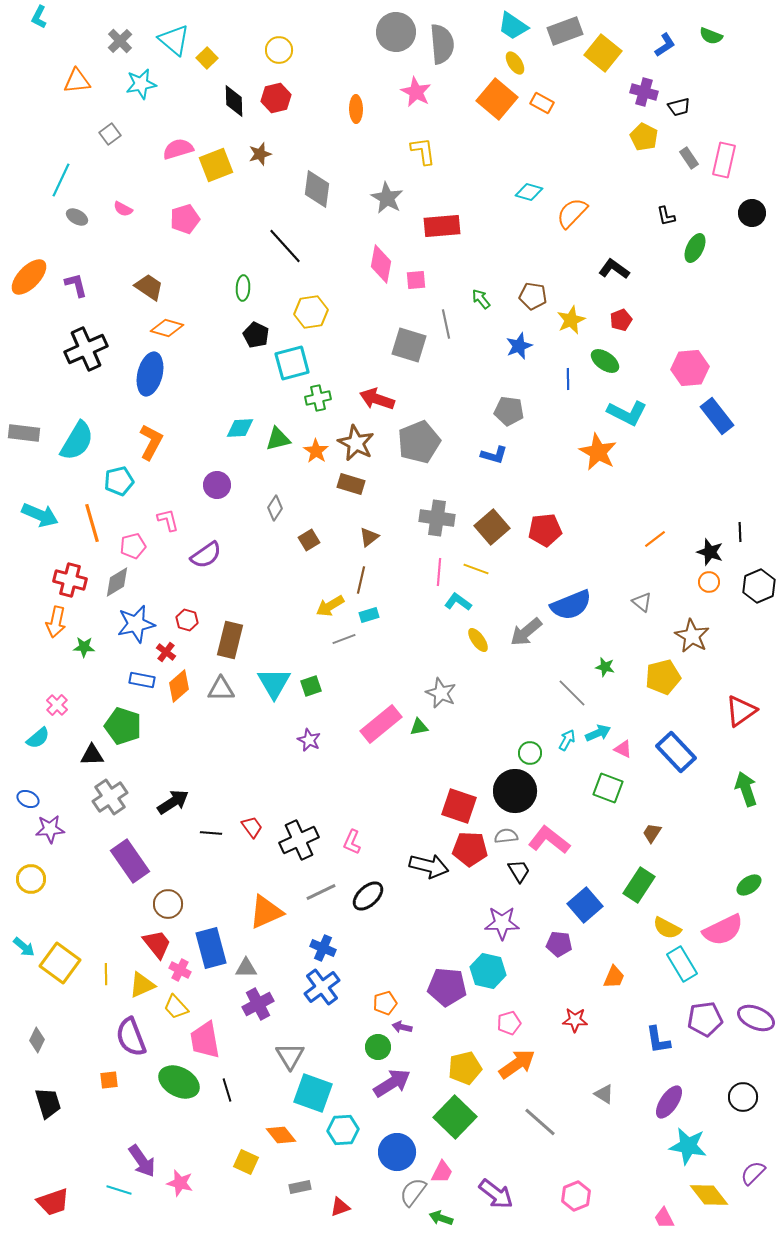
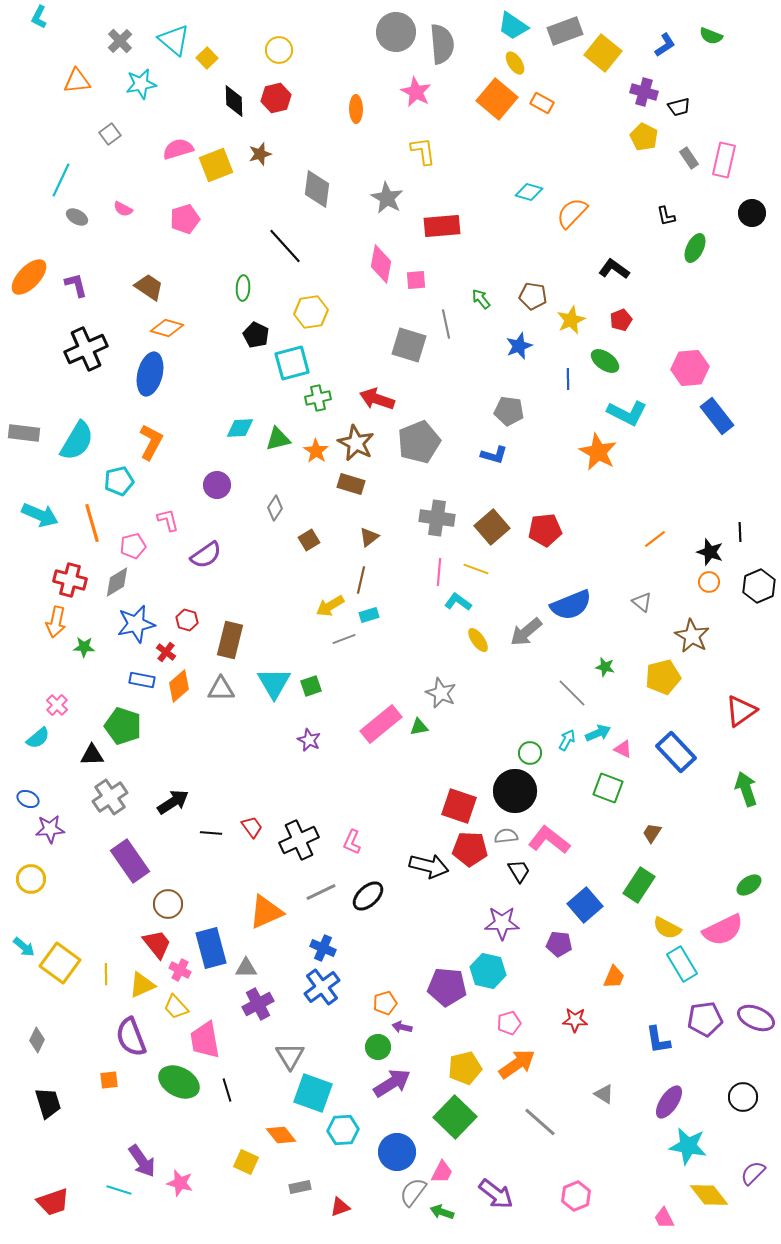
green arrow at (441, 1218): moved 1 px right, 6 px up
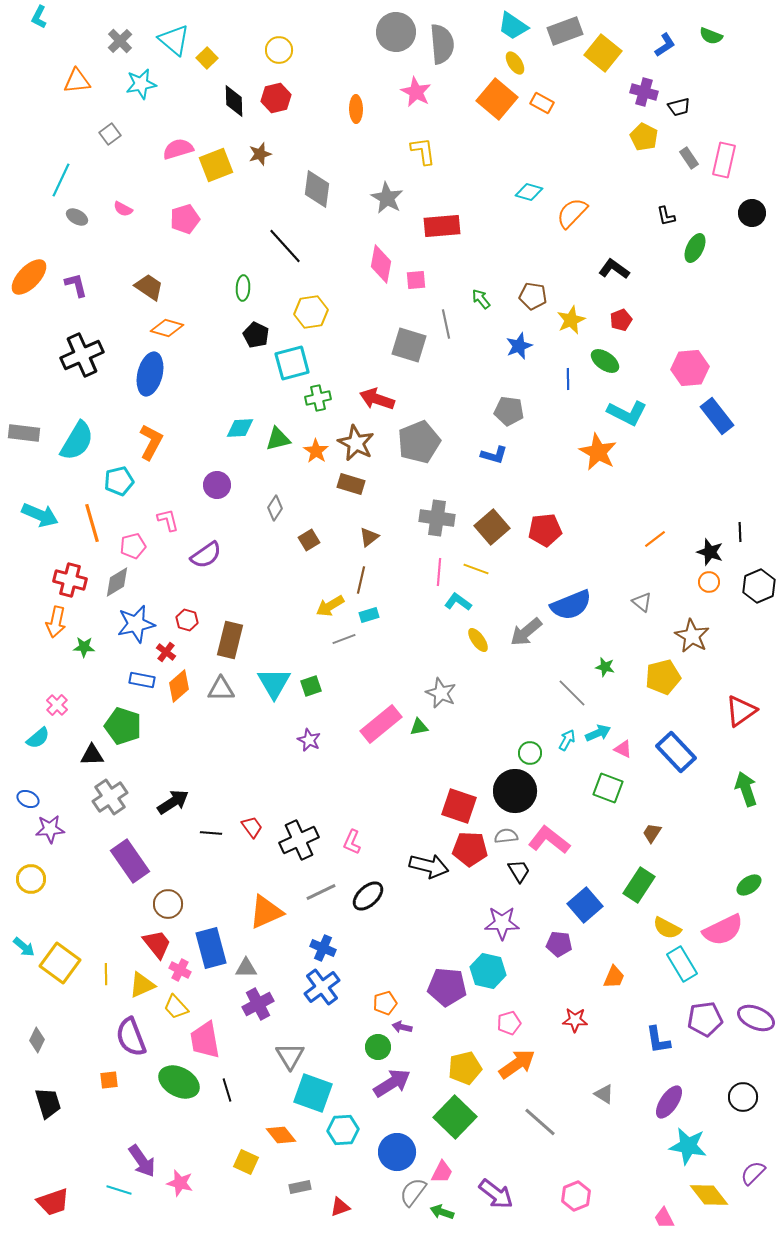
black cross at (86, 349): moved 4 px left, 6 px down
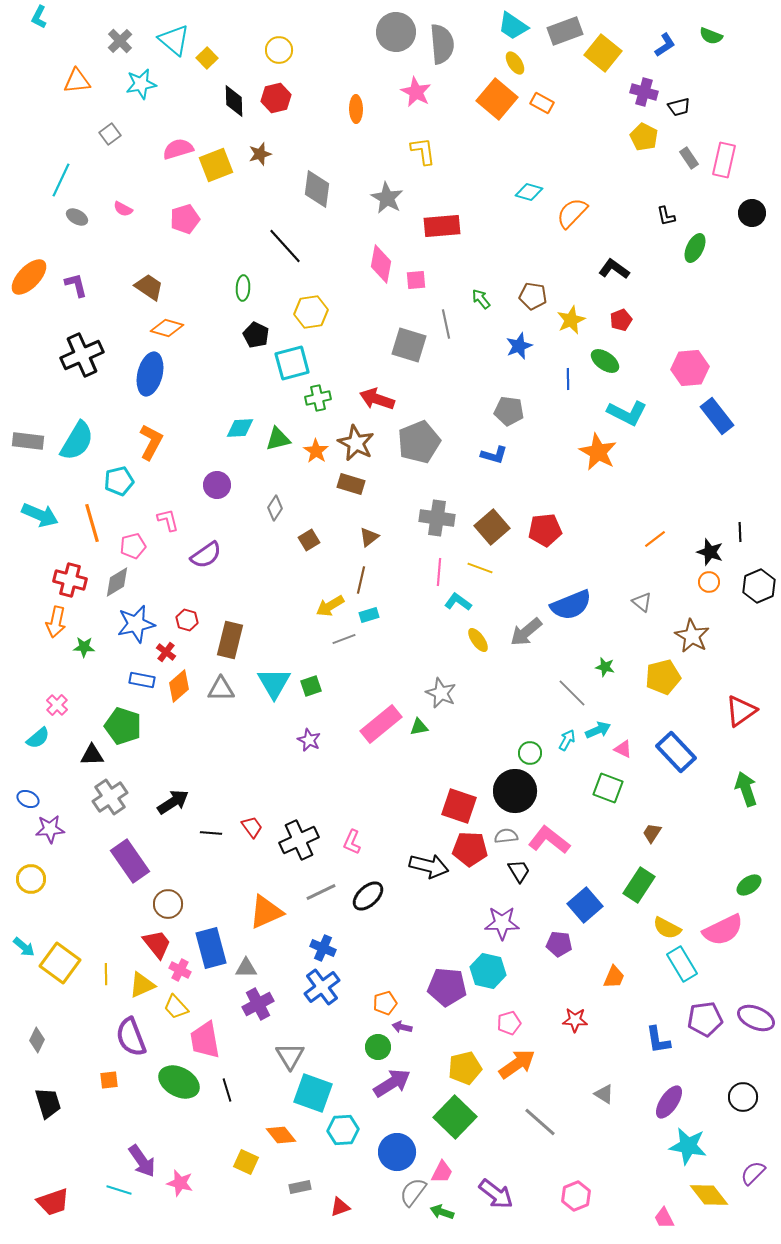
gray rectangle at (24, 433): moved 4 px right, 8 px down
yellow line at (476, 569): moved 4 px right, 1 px up
cyan arrow at (598, 733): moved 3 px up
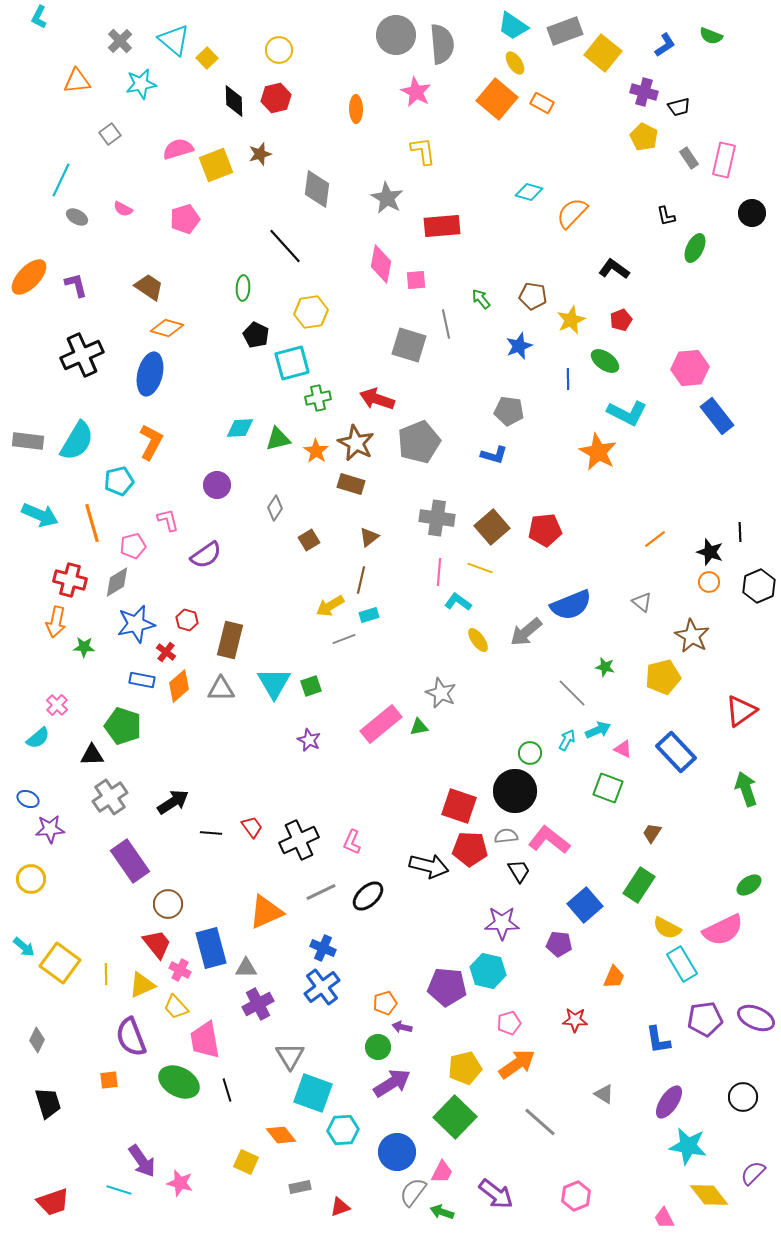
gray circle at (396, 32): moved 3 px down
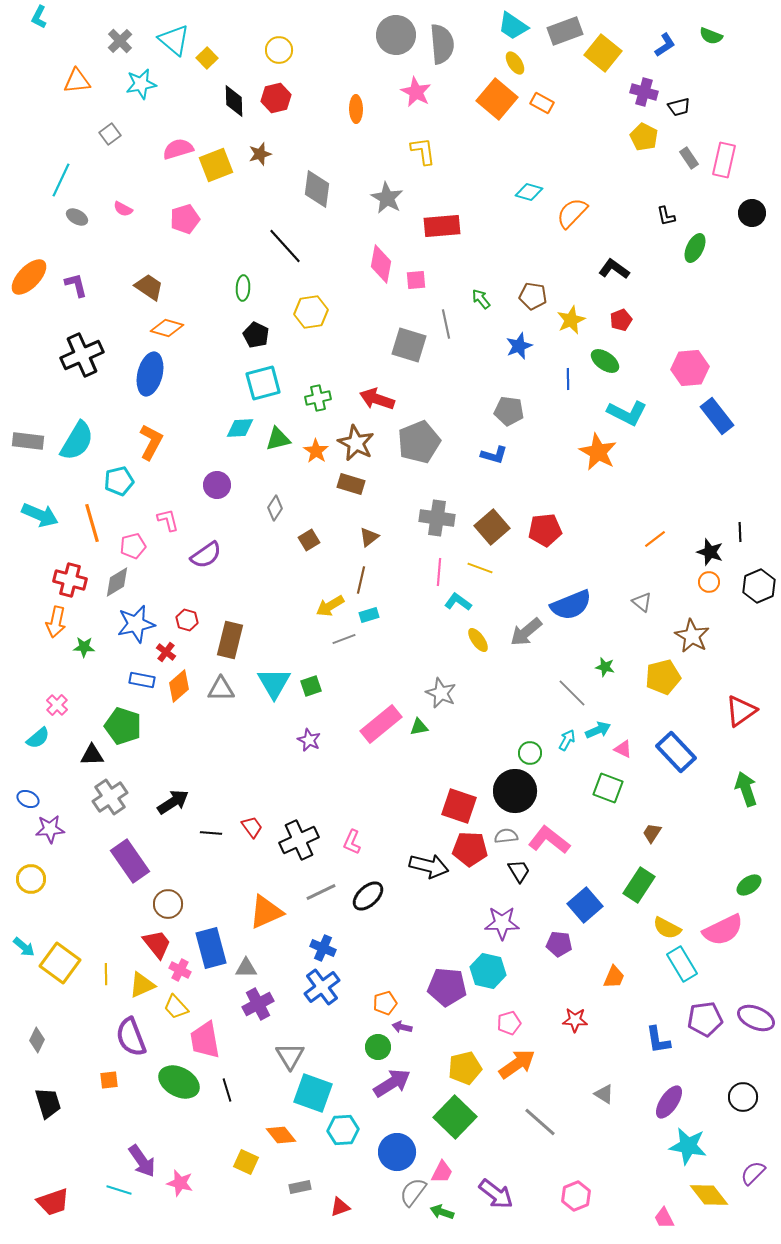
cyan square at (292, 363): moved 29 px left, 20 px down
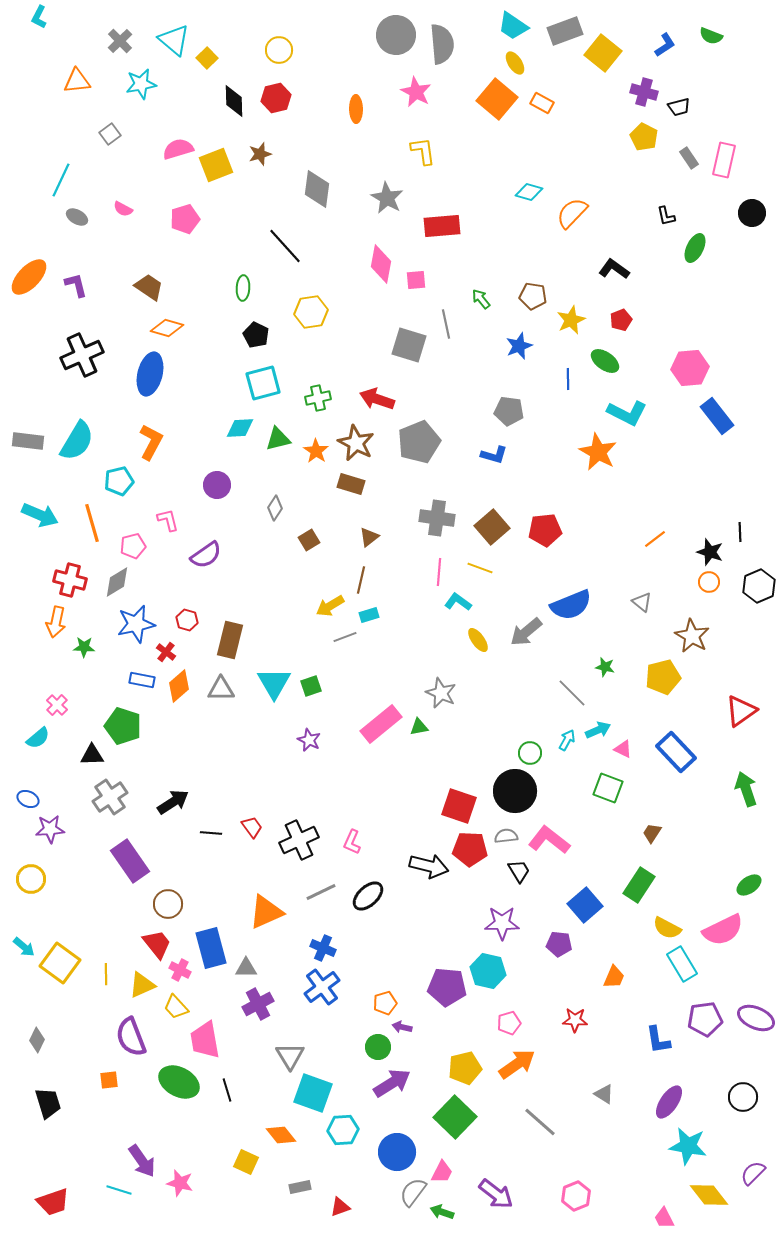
gray line at (344, 639): moved 1 px right, 2 px up
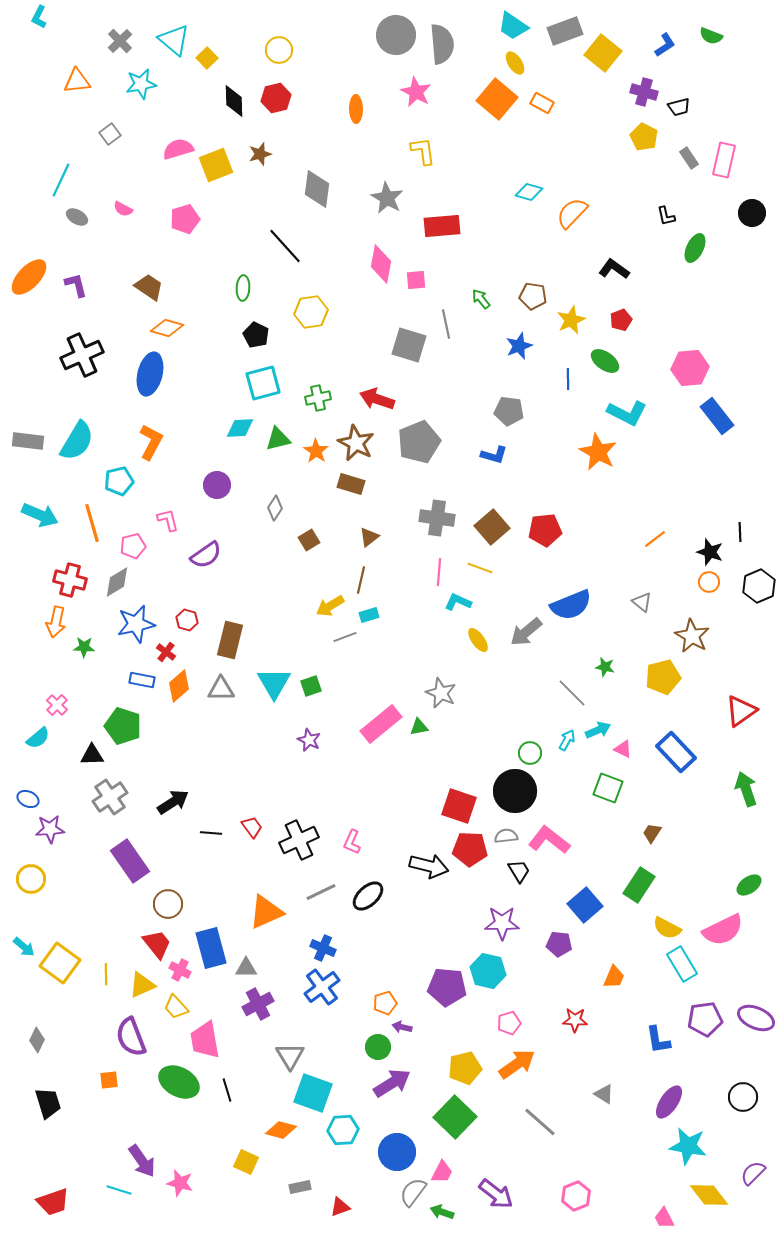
cyan L-shape at (458, 602): rotated 12 degrees counterclockwise
orange diamond at (281, 1135): moved 5 px up; rotated 36 degrees counterclockwise
